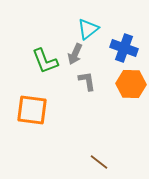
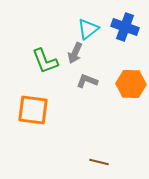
blue cross: moved 1 px right, 21 px up
gray arrow: moved 1 px up
gray L-shape: rotated 60 degrees counterclockwise
orange square: moved 1 px right
brown line: rotated 24 degrees counterclockwise
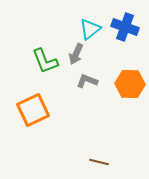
cyan triangle: moved 2 px right
gray arrow: moved 1 px right, 1 px down
orange hexagon: moved 1 px left
orange square: rotated 32 degrees counterclockwise
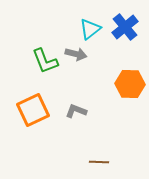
blue cross: rotated 32 degrees clockwise
gray arrow: rotated 100 degrees counterclockwise
gray L-shape: moved 11 px left, 30 px down
brown line: rotated 12 degrees counterclockwise
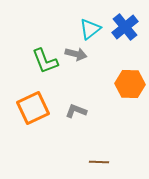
orange square: moved 2 px up
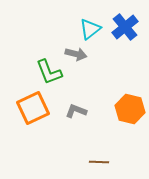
green L-shape: moved 4 px right, 11 px down
orange hexagon: moved 25 px down; rotated 12 degrees clockwise
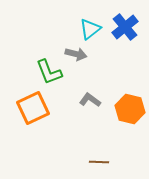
gray L-shape: moved 14 px right, 11 px up; rotated 15 degrees clockwise
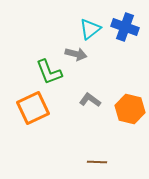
blue cross: rotated 32 degrees counterclockwise
brown line: moved 2 px left
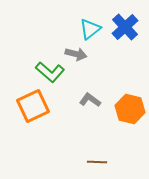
blue cross: rotated 28 degrees clockwise
green L-shape: moved 1 px right; rotated 28 degrees counterclockwise
orange square: moved 2 px up
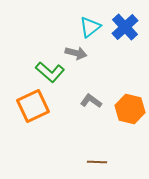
cyan triangle: moved 2 px up
gray arrow: moved 1 px up
gray L-shape: moved 1 px right, 1 px down
